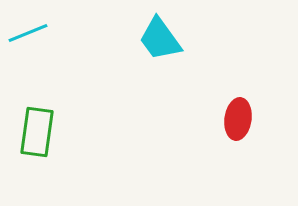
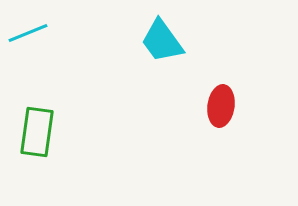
cyan trapezoid: moved 2 px right, 2 px down
red ellipse: moved 17 px left, 13 px up
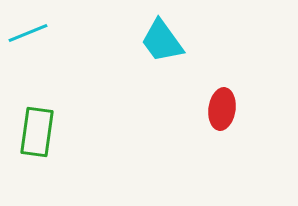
red ellipse: moved 1 px right, 3 px down
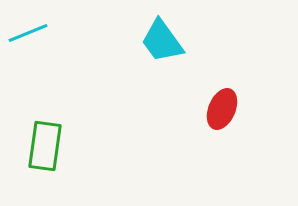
red ellipse: rotated 15 degrees clockwise
green rectangle: moved 8 px right, 14 px down
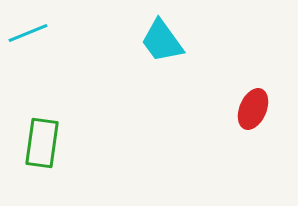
red ellipse: moved 31 px right
green rectangle: moved 3 px left, 3 px up
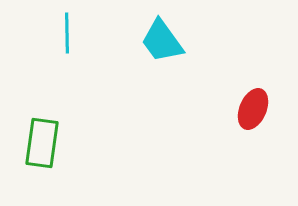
cyan line: moved 39 px right; rotated 69 degrees counterclockwise
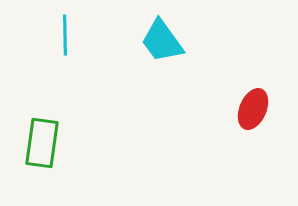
cyan line: moved 2 px left, 2 px down
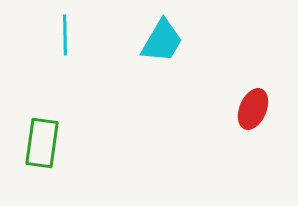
cyan trapezoid: rotated 114 degrees counterclockwise
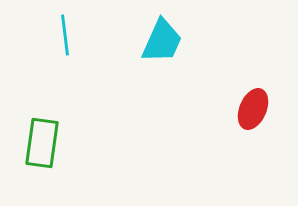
cyan line: rotated 6 degrees counterclockwise
cyan trapezoid: rotated 6 degrees counterclockwise
